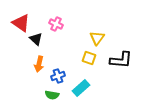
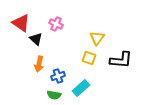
green semicircle: moved 2 px right
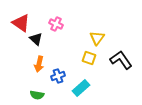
black L-shape: rotated 130 degrees counterclockwise
green semicircle: moved 17 px left
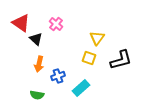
pink cross: rotated 16 degrees clockwise
black L-shape: rotated 110 degrees clockwise
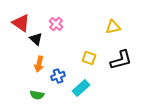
yellow triangle: moved 16 px right, 11 px up; rotated 42 degrees clockwise
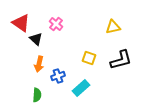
green semicircle: rotated 96 degrees counterclockwise
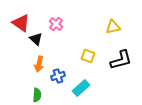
yellow square: moved 1 px left, 2 px up
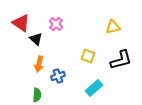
cyan rectangle: moved 13 px right
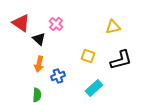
black triangle: moved 3 px right
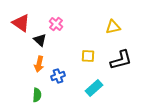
black triangle: moved 1 px right, 1 px down
yellow square: rotated 16 degrees counterclockwise
